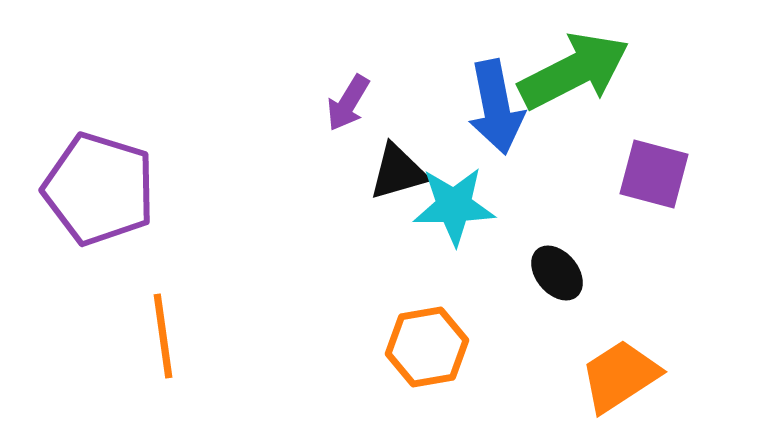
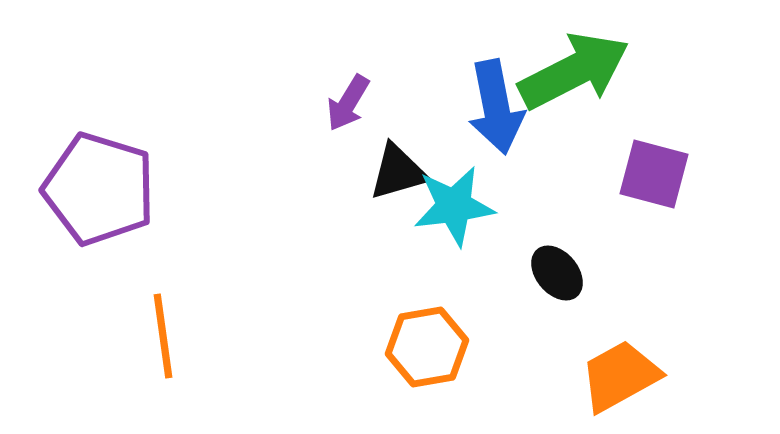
cyan star: rotated 6 degrees counterclockwise
orange trapezoid: rotated 4 degrees clockwise
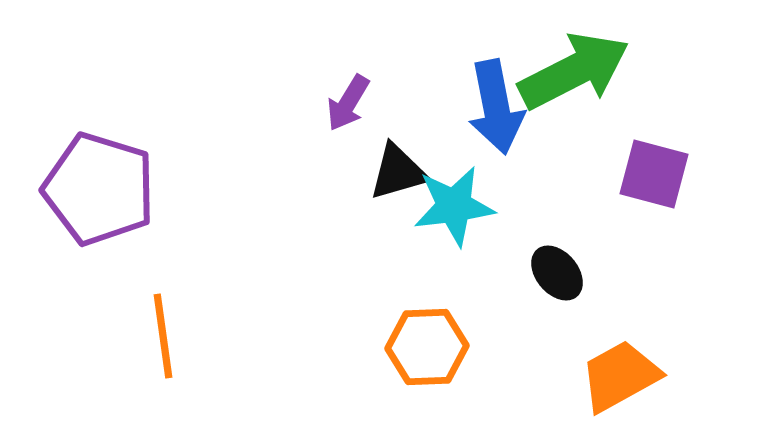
orange hexagon: rotated 8 degrees clockwise
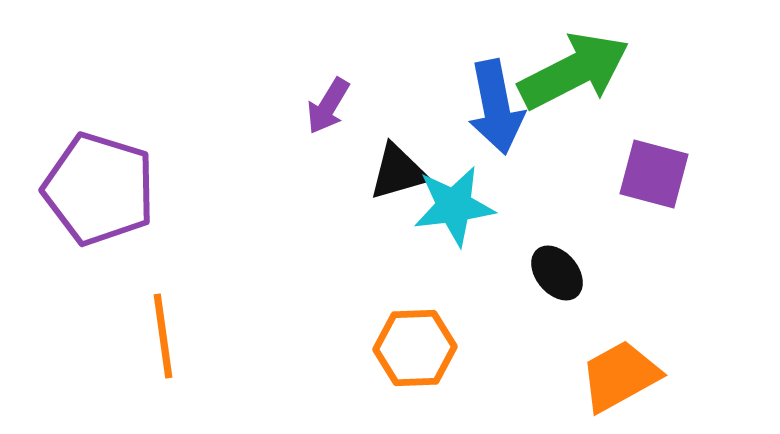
purple arrow: moved 20 px left, 3 px down
orange hexagon: moved 12 px left, 1 px down
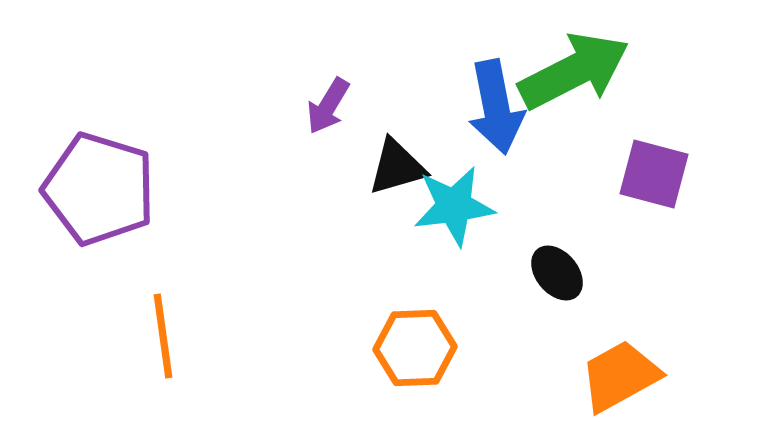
black triangle: moved 1 px left, 5 px up
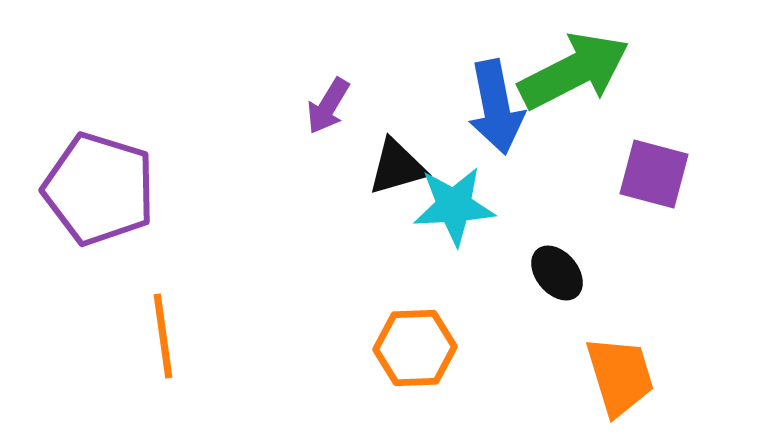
cyan star: rotated 4 degrees clockwise
orange trapezoid: rotated 102 degrees clockwise
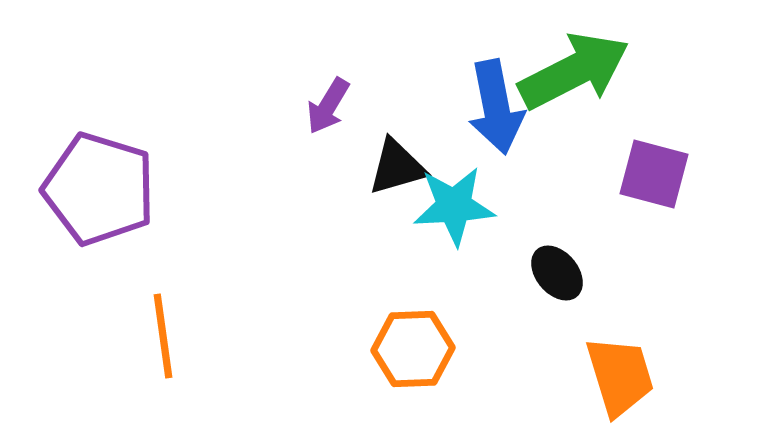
orange hexagon: moved 2 px left, 1 px down
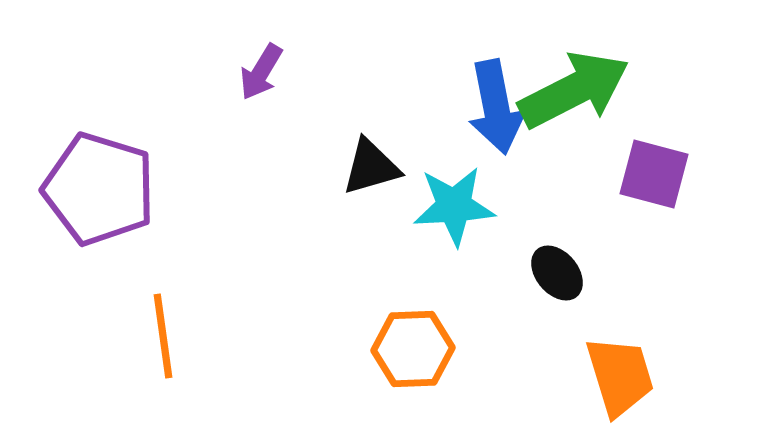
green arrow: moved 19 px down
purple arrow: moved 67 px left, 34 px up
black triangle: moved 26 px left
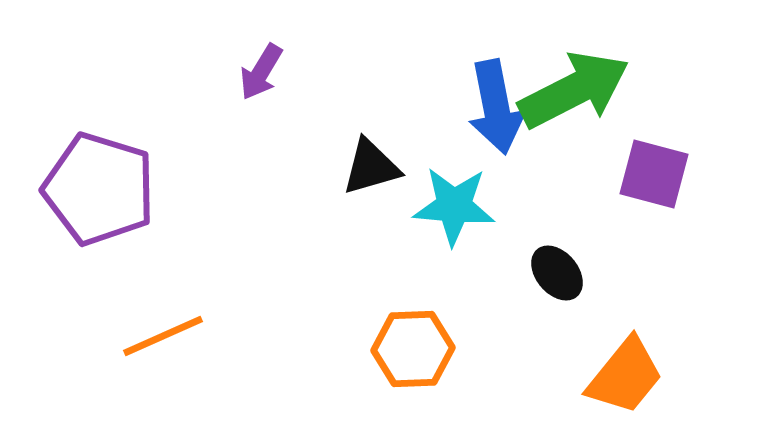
cyan star: rotated 8 degrees clockwise
orange line: rotated 74 degrees clockwise
orange trapezoid: moved 5 px right; rotated 56 degrees clockwise
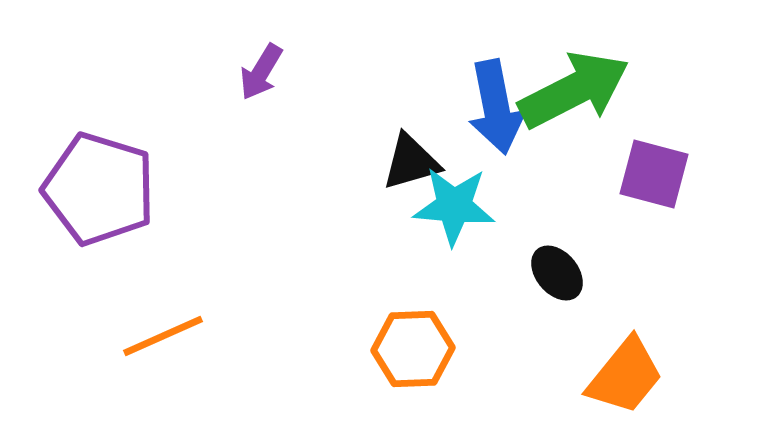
black triangle: moved 40 px right, 5 px up
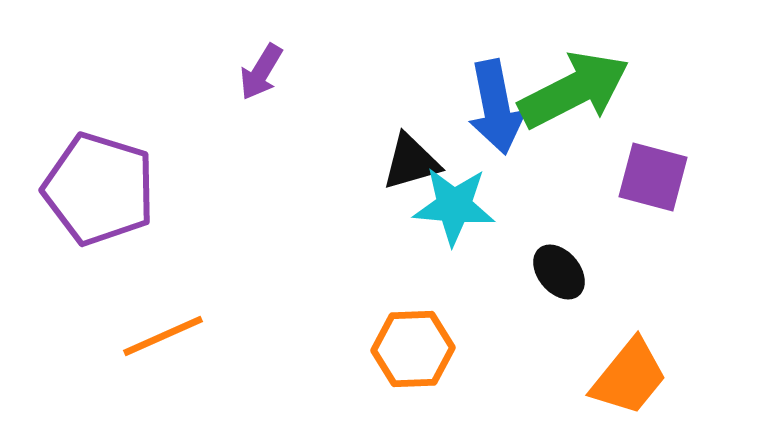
purple square: moved 1 px left, 3 px down
black ellipse: moved 2 px right, 1 px up
orange trapezoid: moved 4 px right, 1 px down
